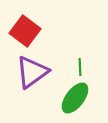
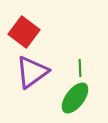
red square: moved 1 px left, 1 px down
green line: moved 1 px down
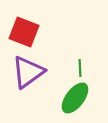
red square: rotated 16 degrees counterclockwise
purple triangle: moved 4 px left
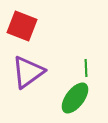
red square: moved 2 px left, 6 px up
green line: moved 6 px right
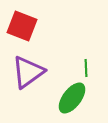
green ellipse: moved 3 px left
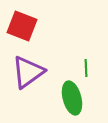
green ellipse: rotated 52 degrees counterclockwise
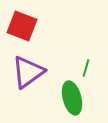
green line: rotated 18 degrees clockwise
